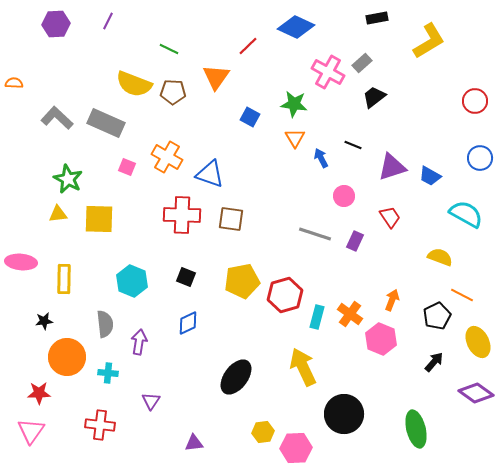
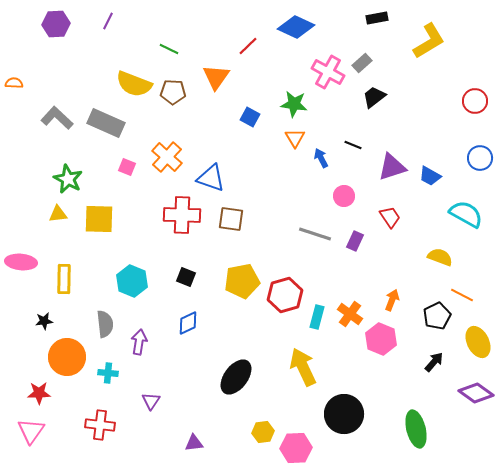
orange cross at (167, 157): rotated 12 degrees clockwise
blue triangle at (210, 174): moved 1 px right, 4 px down
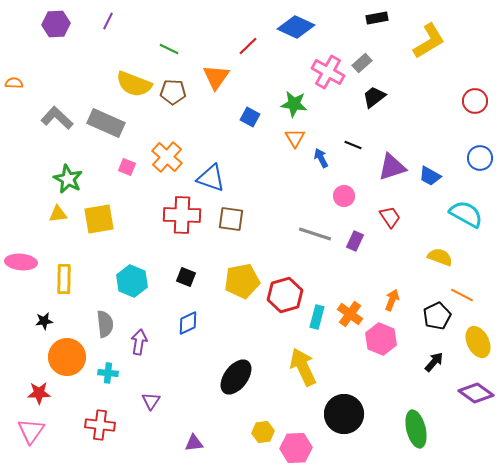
yellow square at (99, 219): rotated 12 degrees counterclockwise
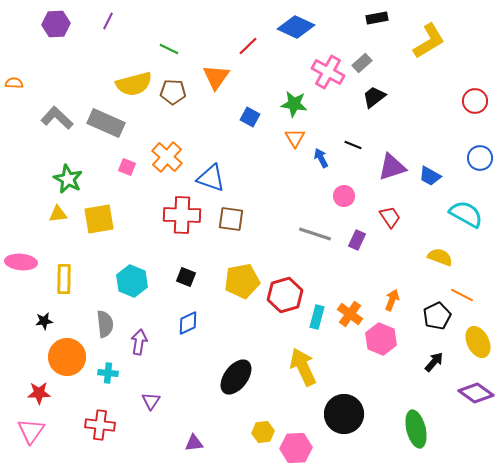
yellow semicircle at (134, 84): rotated 36 degrees counterclockwise
purple rectangle at (355, 241): moved 2 px right, 1 px up
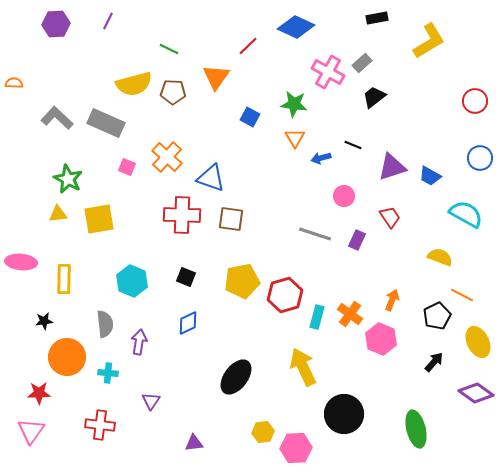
blue arrow at (321, 158): rotated 78 degrees counterclockwise
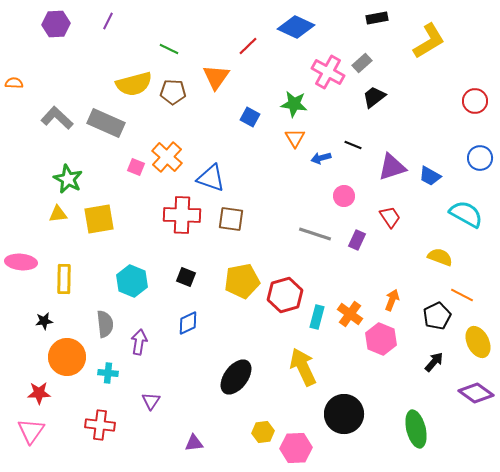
pink square at (127, 167): moved 9 px right
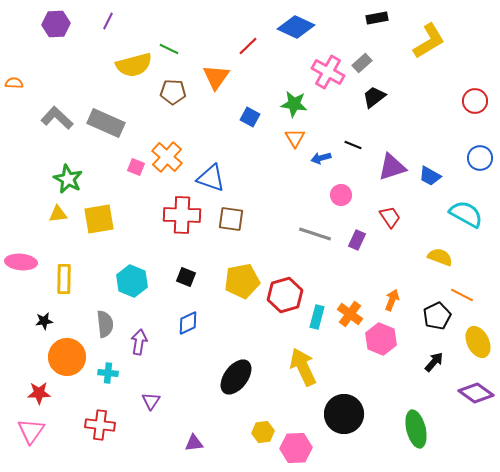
yellow semicircle at (134, 84): moved 19 px up
pink circle at (344, 196): moved 3 px left, 1 px up
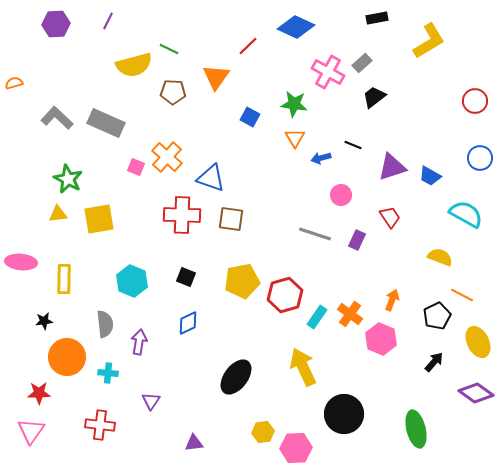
orange semicircle at (14, 83): rotated 18 degrees counterclockwise
cyan rectangle at (317, 317): rotated 20 degrees clockwise
